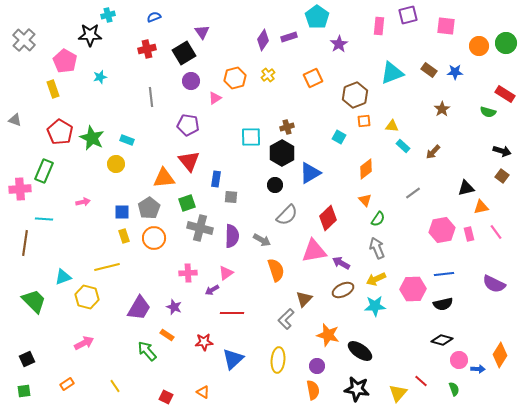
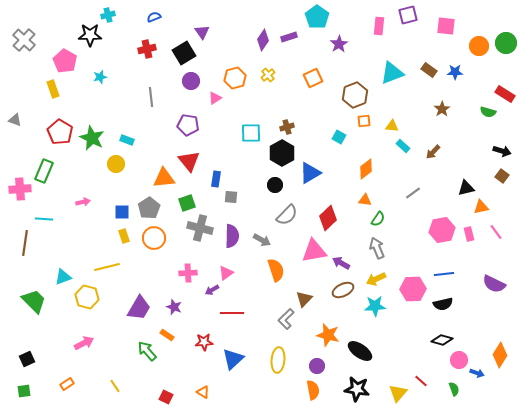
cyan square at (251, 137): moved 4 px up
orange triangle at (365, 200): rotated 40 degrees counterclockwise
blue arrow at (478, 369): moved 1 px left, 4 px down; rotated 16 degrees clockwise
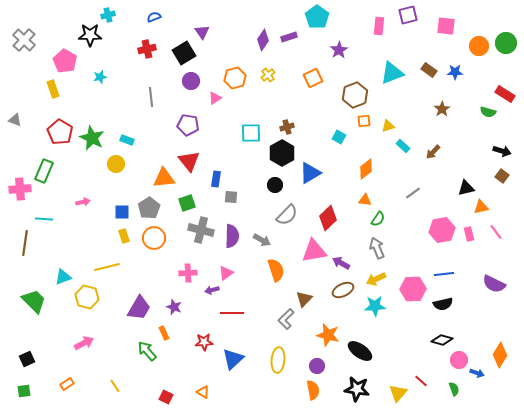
purple star at (339, 44): moved 6 px down
yellow triangle at (392, 126): moved 4 px left; rotated 24 degrees counterclockwise
gray cross at (200, 228): moved 1 px right, 2 px down
purple arrow at (212, 290): rotated 16 degrees clockwise
orange rectangle at (167, 335): moved 3 px left, 2 px up; rotated 32 degrees clockwise
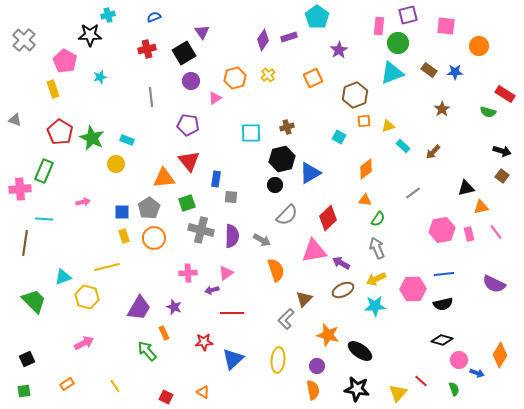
green circle at (506, 43): moved 108 px left
black hexagon at (282, 153): moved 6 px down; rotated 15 degrees clockwise
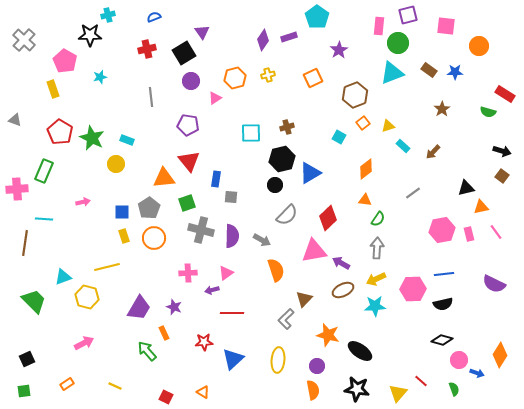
yellow cross at (268, 75): rotated 24 degrees clockwise
orange square at (364, 121): moved 1 px left, 2 px down; rotated 32 degrees counterclockwise
pink cross at (20, 189): moved 3 px left
gray arrow at (377, 248): rotated 25 degrees clockwise
yellow line at (115, 386): rotated 32 degrees counterclockwise
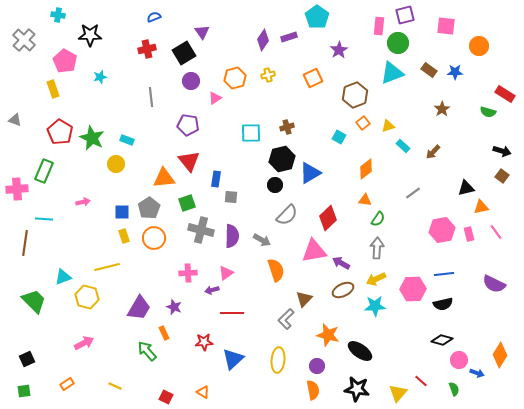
cyan cross at (108, 15): moved 50 px left; rotated 24 degrees clockwise
purple square at (408, 15): moved 3 px left
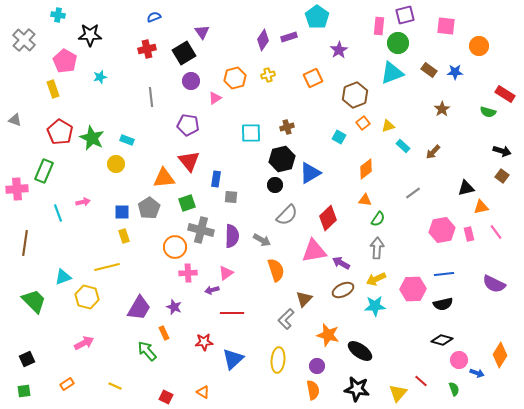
cyan line at (44, 219): moved 14 px right, 6 px up; rotated 66 degrees clockwise
orange circle at (154, 238): moved 21 px right, 9 px down
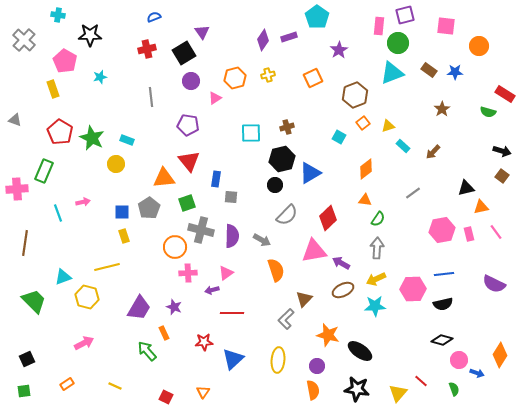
orange triangle at (203, 392): rotated 32 degrees clockwise
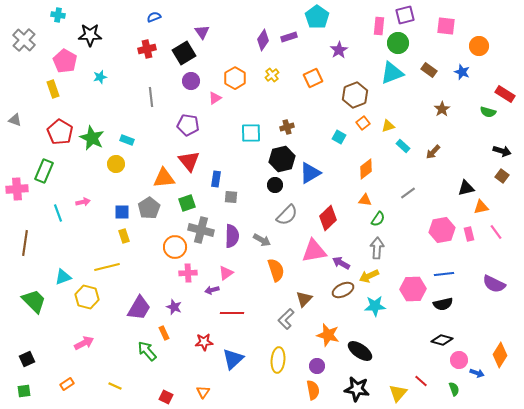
blue star at (455, 72): moved 7 px right; rotated 21 degrees clockwise
yellow cross at (268, 75): moved 4 px right; rotated 24 degrees counterclockwise
orange hexagon at (235, 78): rotated 15 degrees counterclockwise
gray line at (413, 193): moved 5 px left
yellow arrow at (376, 279): moved 7 px left, 3 px up
